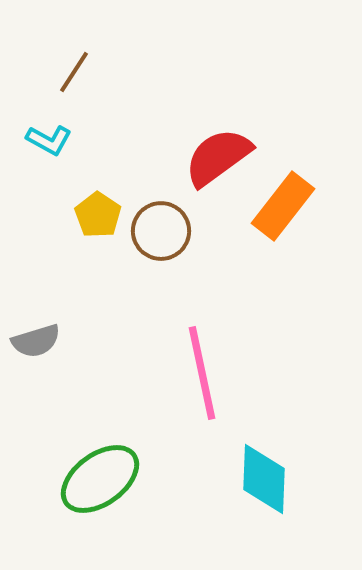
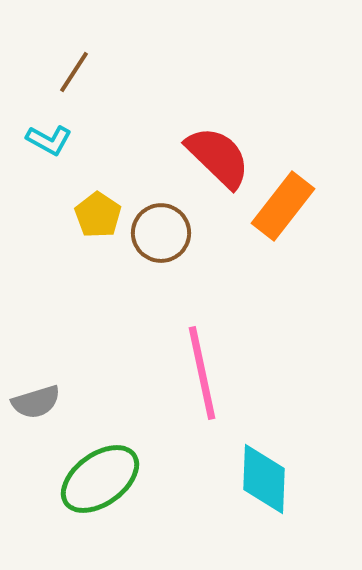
red semicircle: rotated 80 degrees clockwise
brown circle: moved 2 px down
gray semicircle: moved 61 px down
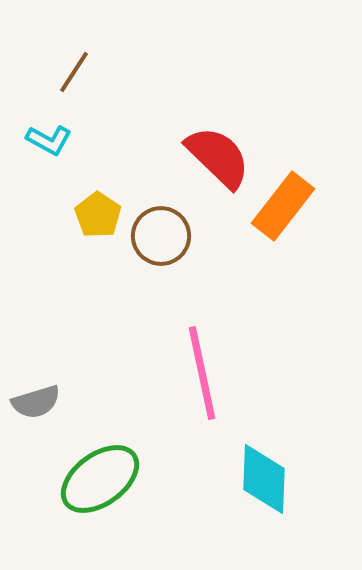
brown circle: moved 3 px down
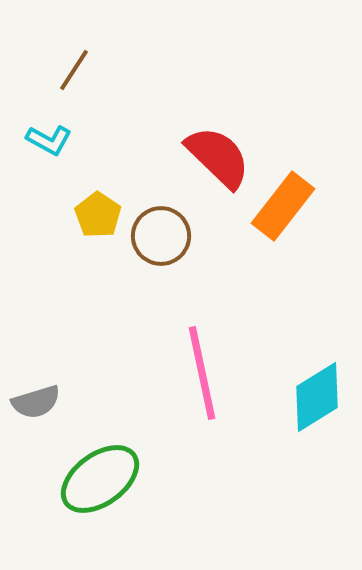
brown line: moved 2 px up
cyan diamond: moved 53 px right, 82 px up; rotated 56 degrees clockwise
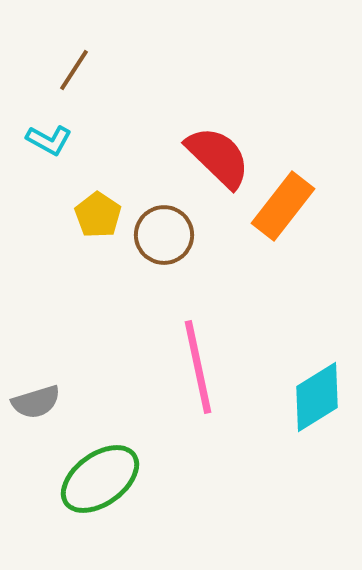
brown circle: moved 3 px right, 1 px up
pink line: moved 4 px left, 6 px up
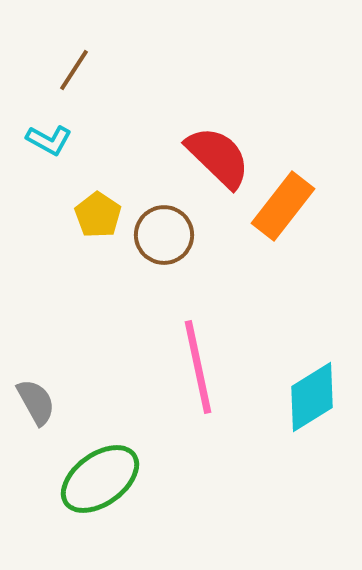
cyan diamond: moved 5 px left
gray semicircle: rotated 102 degrees counterclockwise
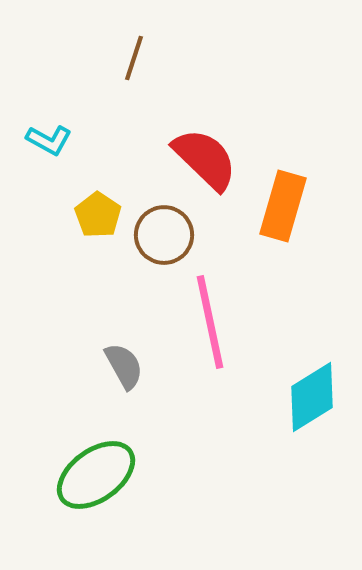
brown line: moved 60 px right, 12 px up; rotated 15 degrees counterclockwise
red semicircle: moved 13 px left, 2 px down
orange rectangle: rotated 22 degrees counterclockwise
pink line: moved 12 px right, 45 px up
gray semicircle: moved 88 px right, 36 px up
green ellipse: moved 4 px left, 4 px up
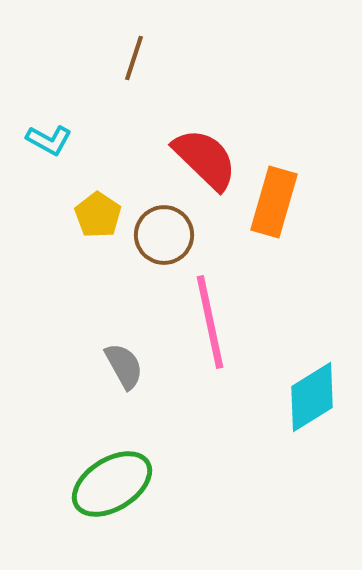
orange rectangle: moved 9 px left, 4 px up
green ellipse: moved 16 px right, 9 px down; rotated 4 degrees clockwise
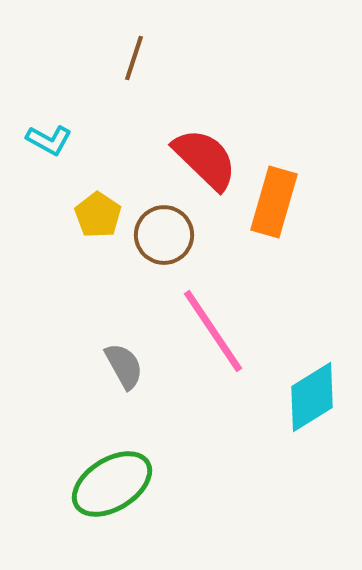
pink line: moved 3 px right, 9 px down; rotated 22 degrees counterclockwise
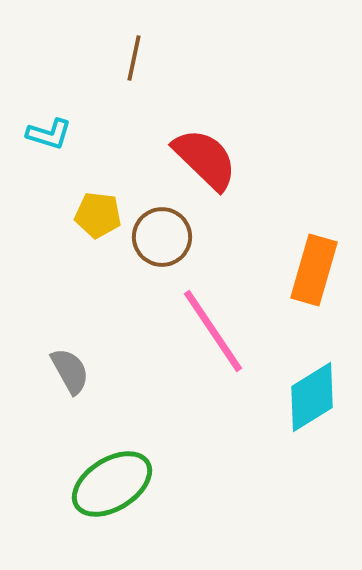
brown line: rotated 6 degrees counterclockwise
cyan L-shape: moved 6 px up; rotated 12 degrees counterclockwise
orange rectangle: moved 40 px right, 68 px down
yellow pentagon: rotated 27 degrees counterclockwise
brown circle: moved 2 px left, 2 px down
gray semicircle: moved 54 px left, 5 px down
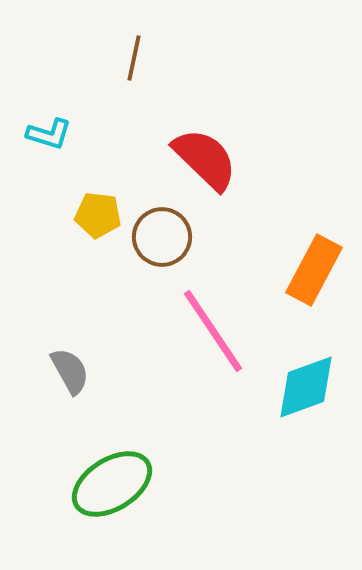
orange rectangle: rotated 12 degrees clockwise
cyan diamond: moved 6 px left, 10 px up; rotated 12 degrees clockwise
